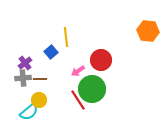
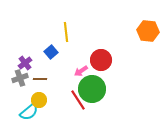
yellow line: moved 5 px up
pink arrow: moved 3 px right
gray cross: moved 3 px left; rotated 14 degrees counterclockwise
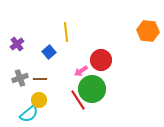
blue square: moved 2 px left
purple cross: moved 8 px left, 19 px up
cyan semicircle: moved 2 px down
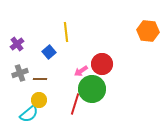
red circle: moved 1 px right, 4 px down
gray cross: moved 5 px up
red line: moved 3 px left, 4 px down; rotated 50 degrees clockwise
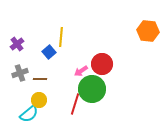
yellow line: moved 5 px left, 5 px down; rotated 12 degrees clockwise
